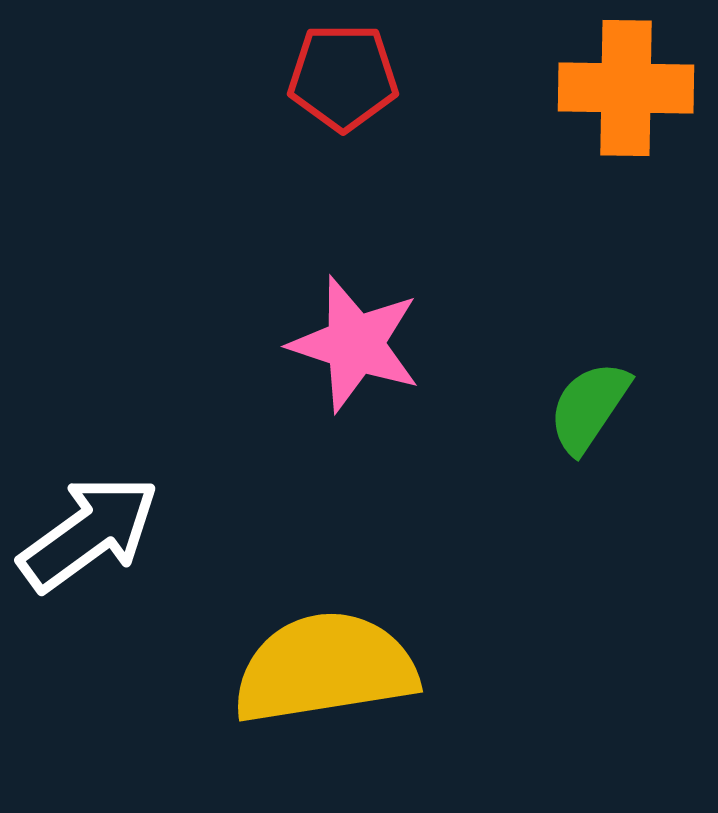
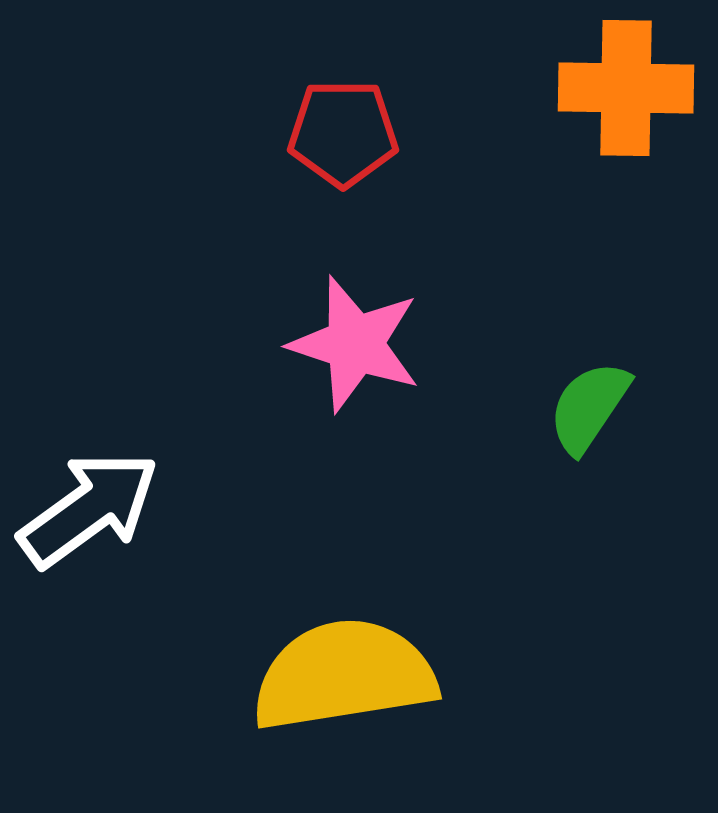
red pentagon: moved 56 px down
white arrow: moved 24 px up
yellow semicircle: moved 19 px right, 7 px down
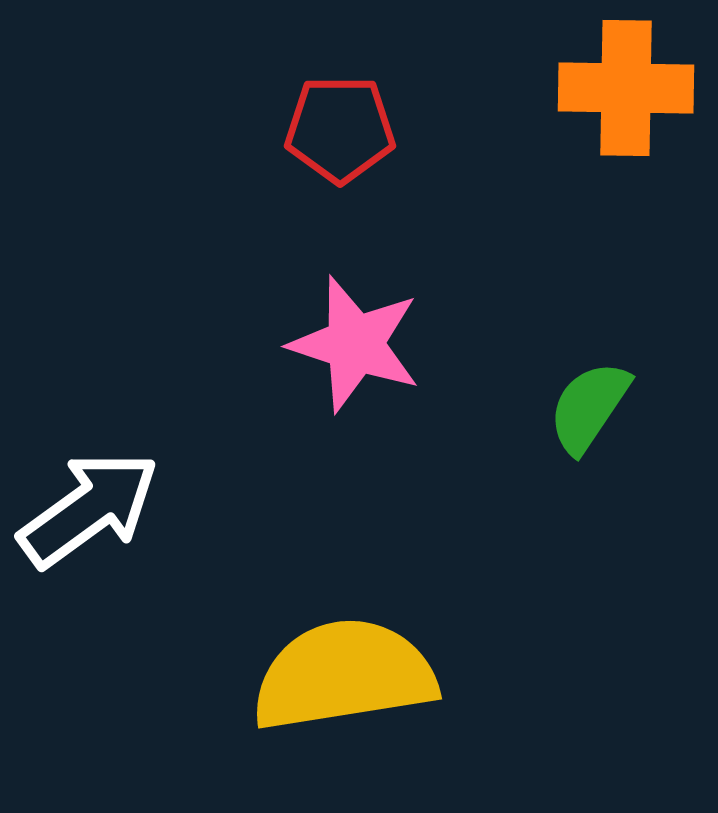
red pentagon: moved 3 px left, 4 px up
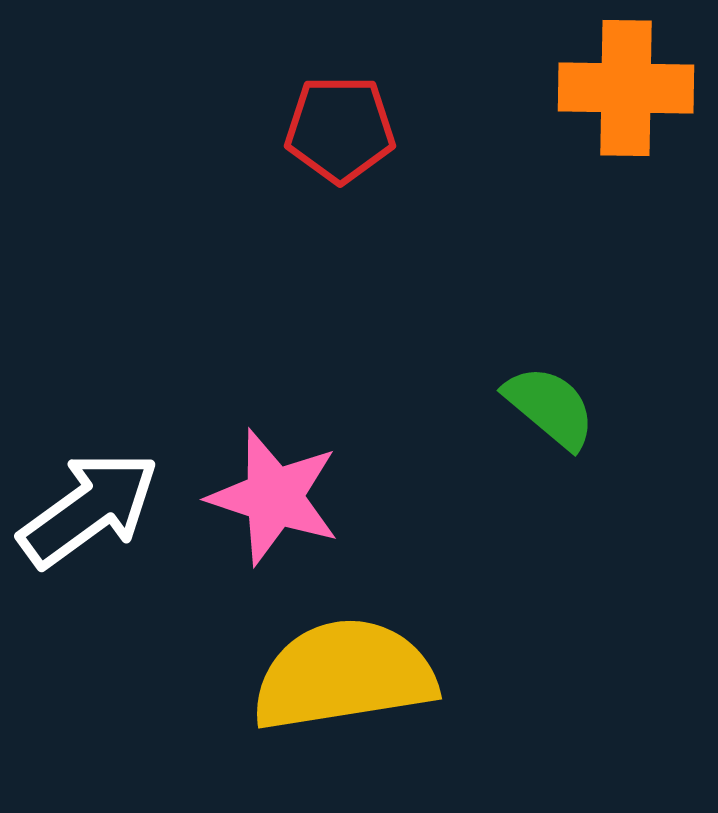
pink star: moved 81 px left, 153 px down
green semicircle: moved 39 px left; rotated 96 degrees clockwise
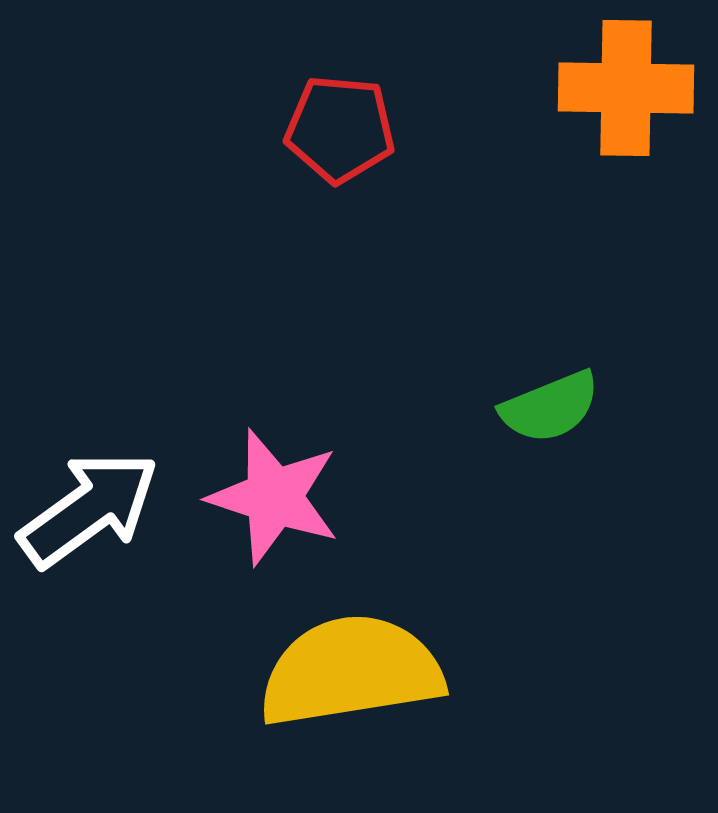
red pentagon: rotated 5 degrees clockwise
green semicircle: rotated 118 degrees clockwise
yellow semicircle: moved 7 px right, 4 px up
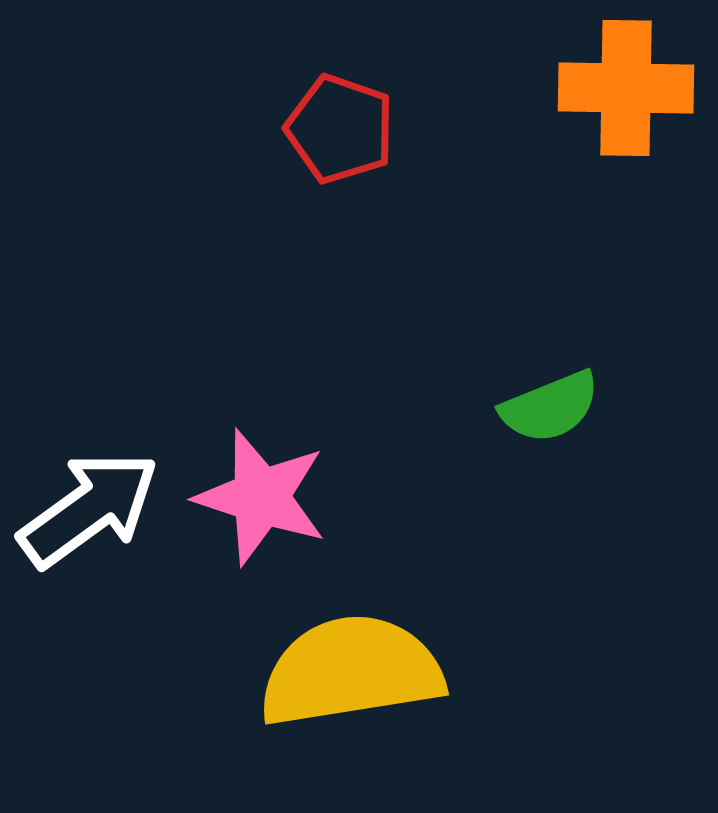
red pentagon: rotated 14 degrees clockwise
pink star: moved 13 px left
